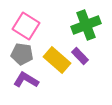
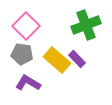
pink square: rotated 12 degrees clockwise
purple rectangle: moved 3 px left, 3 px down
purple L-shape: moved 2 px right, 3 px down
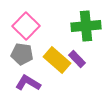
green cross: moved 1 px down; rotated 16 degrees clockwise
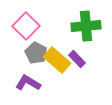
gray pentagon: moved 14 px right, 1 px up; rotated 20 degrees clockwise
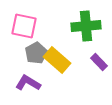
pink square: moved 2 px left; rotated 32 degrees counterclockwise
gray pentagon: rotated 15 degrees clockwise
purple rectangle: moved 22 px right, 3 px down
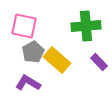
gray pentagon: moved 3 px left, 1 px up
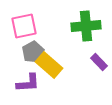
pink square: rotated 24 degrees counterclockwise
yellow rectangle: moved 8 px left, 5 px down
purple L-shape: rotated 145 degrees clockwise
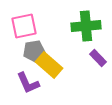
gray pentagon: moved 1 px right, 1 px up; rotated 20 degrees clockwise
purple rectangle: moved 1 px left, 4 px up
purple L-shape: rotated 70 degrees clockwise
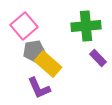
pink square: rotated 28 degrees counterclockwise
yellow rectangle: moved 1 px left, 1 px up
purple L-shape: moved 11 px right, 5 px down
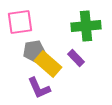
pink square: moved 4 px left, 4 px up; rotated 32 degrees clockwise
purple rectangle: moved 22 px left
